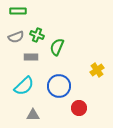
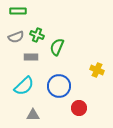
yellow cross: rotated 32 degrees counterclockwise
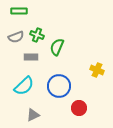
green rectangle: moved 1 px right
gray triangle: rotated 24 degrees counterclockwise
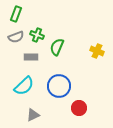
green rectangle: moved 3 px left, 3 px down; rotated 70 degrees counterclockwise
yellow cross: moved 19 px up
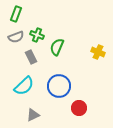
yellow cross: moved 1 px right, 1 px down
gray rectangle: rotated 64 degrees clockwise
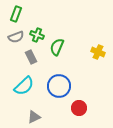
gray triangle: moved 1 px right, 2 px down
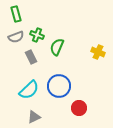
green rectangle: rotated 35 degrees counterclockwise
cyan semicircle: moved 5 px right, 4 px down
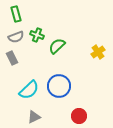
green semicircle: moved 1 px up; rotated 24 degrees clockwise
yellow cross: rotated 32 degrees clockwise
gray rectangle: moved 19 px left, 1 px down
red circle: moved 8 px down
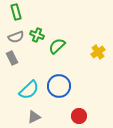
green rectangle: moved 2 px up
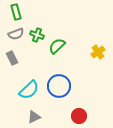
gray semicircle: moved 3 px up
